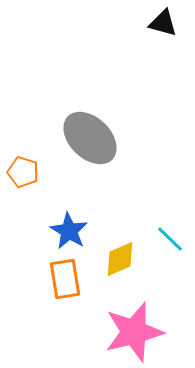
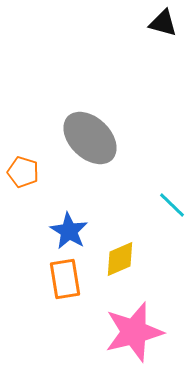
cyan line: moved 2 px right, 34 px up
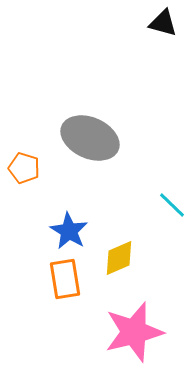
gray ellipse: rotated 20 degrees counterclockwise
orange pentagon: moved 1 px right, 4 px up
yellow diamond: moved 1 px left, 1 px up
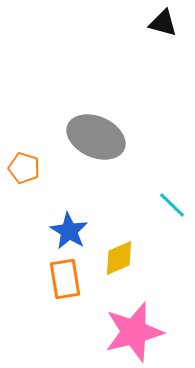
gray ellipse: moved 6 px right, 1 px up
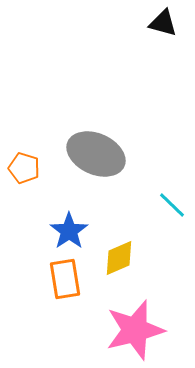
gray ellipse: moved 17 px down
blue star: rotated 6 degrees clockwise
pink star: moved 1 px right, 2 px up
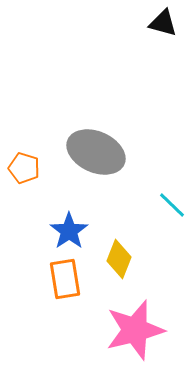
gray ellipse: moved 2 px up
yellow diamond: moved 1 px down; rotated 45 degrees counterclockwise
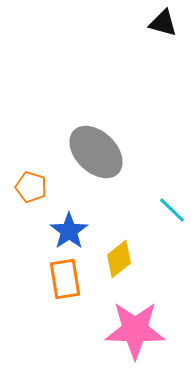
gray ellipse: rotated 20 degrees clockwise
orange pentagon: moved 7 px right, 19 px down
cyan line: moved 5 px down
yellow diamond: rotated 30 degrees clockwise
pink star: rotated 16 degrees clockwise
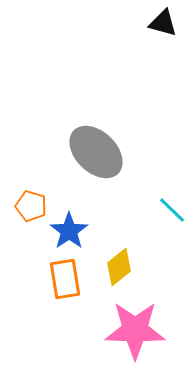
orange pentagon: moved 19 px down
yellow diamond: moved 8 px down
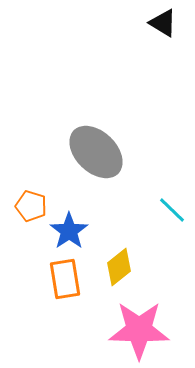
black triangle: rotated 16 degrees clockwise
pink star: moved 4 px right
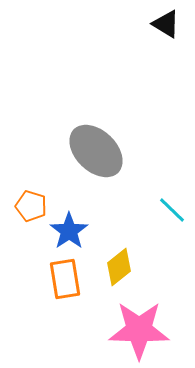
black triangle: moved 3 px right, 1 px down
gray ellipse: moved 1 px up
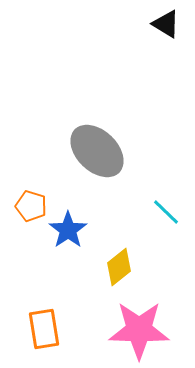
gray ellipse: moved 1 px right
cyan line: moved 6 px left, 2 px down
blue star: moved 1 px left, 1 px up
orange rectangle: moved 21 px left, 50 px down
